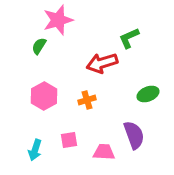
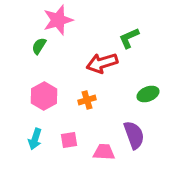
cyan arrow: moved 11 px up
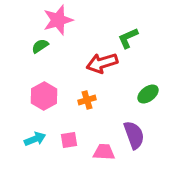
green L-shape: moved 1 px left
green semicircle: moved 1 px right; rotated 24 degrees clockwise
green ellipse: rotated 15 degrees counterclockwise
cyan arrow: rotated 130 degrees counterclockwise
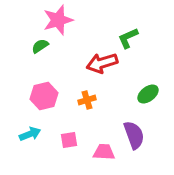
pink hexagon: rotated 16 degrees clockwise
cyan arrow: moved 5 px left, 5 px up
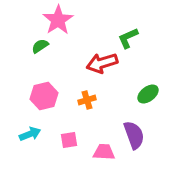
pink star: rotated 16 degrees counterclockwise
